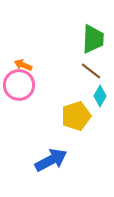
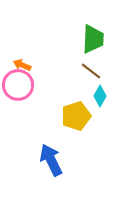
orange arrow: moved 1 px left
pink circle: moved 1 px left
blue arrow: rotated 88 degrees counterclockwise
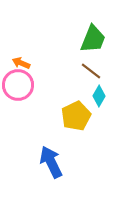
green trapezoid: rotated 20 degrees clockwise
orange arrow: moved 1 px left, 2 px up
cyan diamond: moved 1 px left
yellow pentagon: rotated 8 degrees counterclockwise
blue arrow: moved 2 px down
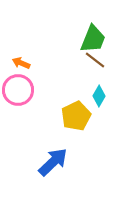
brown line: moved 4 px right, 11 px up
pink circle: moved 5 px down
blue arrow: moved 2 px right; rotated 72 degrees clockwise
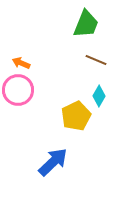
green trapezoid: moved 7 px left, 15 px up
brown line: moved 1 px right; rotated 15 degrees counterclockwise
